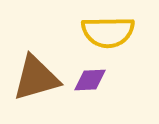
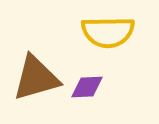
purple diamond: moved 3 px left, 7 px down
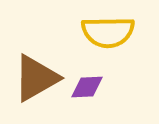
brown triangle: rotated 14 degrees counterclockwise
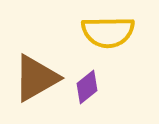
purple diamond: rotated 36 degrees counterclockwise
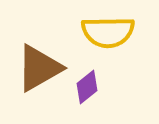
brown triangle: moved 3 px right, 10 px up
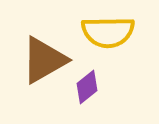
brown triangle: moved 5 px right, 8 px up
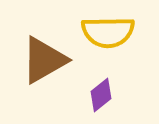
purple diamond: moved 14 px right, 8 px down
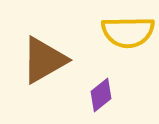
yellow semicircle: moved 20 px right
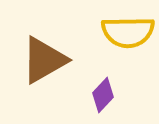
purple diamond: moved 2 px right; rotated 8 degrees counterclockwise
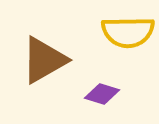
purple diamond: moved 1 px left, 1 px up; rotated 64 degrees clockwise
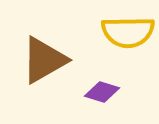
purple diamond: moved 2 px up
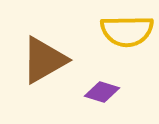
yellow semicircle: moved 1 px left, 1 px up
